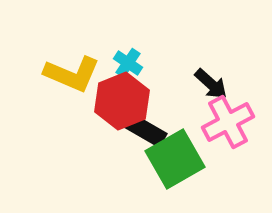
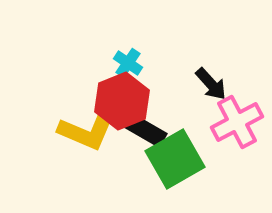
yellow L-shape: moved 14 px right, 58 px down
black arrow: rotated 6 degrees clockwise
pink cross: moved 9 px right
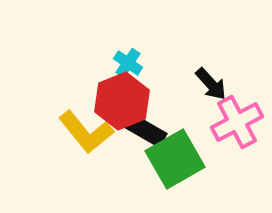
yellow L-shape: rotated 28 degrees clockwise
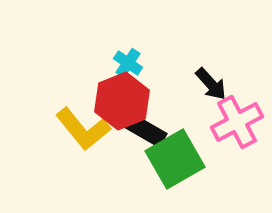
yellow L-shape: moved 3 px left, 3 px up
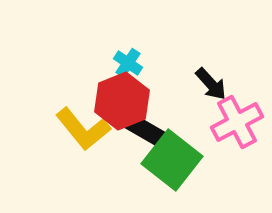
green square: moved 3 px left, 1 px down; rotated 22 degrees counterclockwise
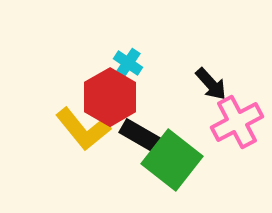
red hexagon: moved 12 px left, 4 px up; rotated 8 degrees counterclockwise
black rectangle: moved 4 px left, 6 px down
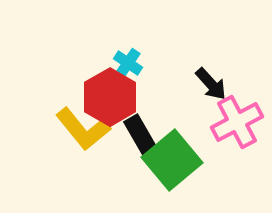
black rectangle: rotated 30 degrees clockwise
green square: rotated 12 degrees clockwise
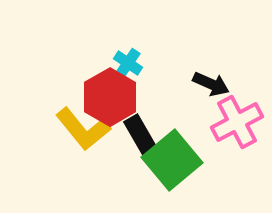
black arrow: rotated 24 degrees counterclockwise
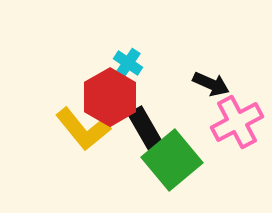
black rectangle: moved 4 px right, 8 px up
